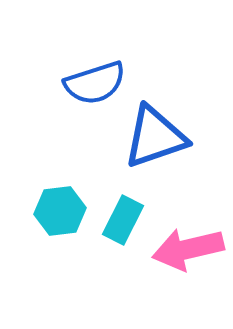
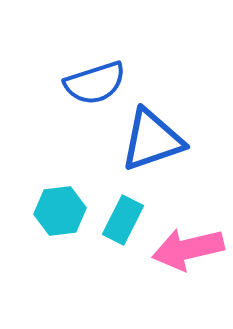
blue triangle: moved 3 px left, 3 px down
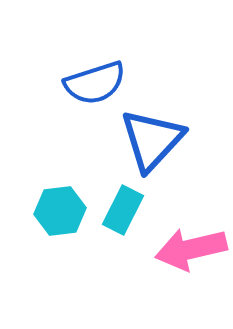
blue triangle: rotated 28 degrees counterclockwise
cyan rectangle: moved 10 px up
pink arrow: moved 3 px right
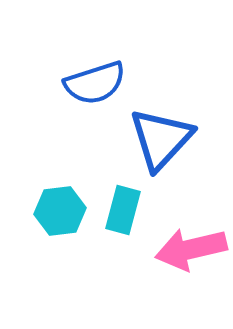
blue triangle: moved 9 px right, 1 px up
cyan rectangle: rotated 12 degrees counterclockwise
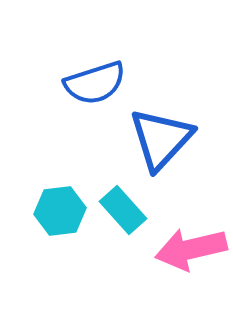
cyan rectangle: rotated 57 degrees counterclockwise
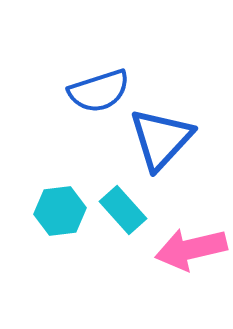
blue semicircle: moved 4 px right, 8 px down
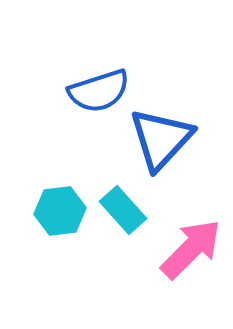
pink arrow: rotated 148 degrees clockwise
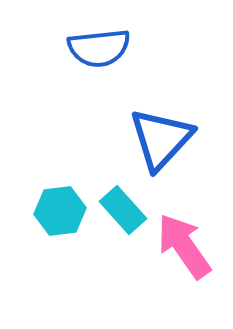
blue semicircle: moved 43 px up; rotated 12 degrees clockwise
pink arrow: moved 7 px left, 3 px up; rotated 80 degrees counterclockwise
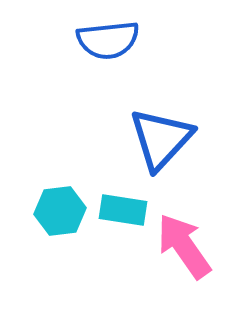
blue semicircle: moved 9 px right, 8 px up
cyan rectangle: rotated 39 degrees counterclockwise
